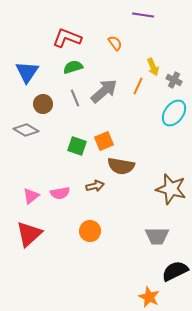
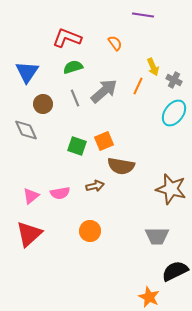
gray diamond: rotated 35 degrees clockwise
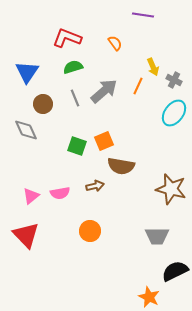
red triangle: moved 3 px left, 1 px down; rotated 32 degrees counterclockwise
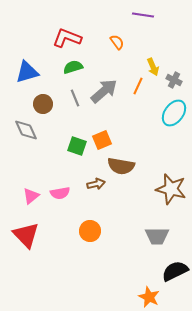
orange semicircle: moved 2 px right, 1 px up
blue triangle: rotated 40 degrees clockwise
orange square: moved 2 px left, 1 px up
brown arrow: moved 1 px right, 2 px up
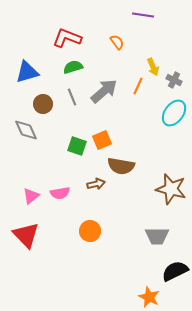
gray line: moved 3 px left, 1 px up
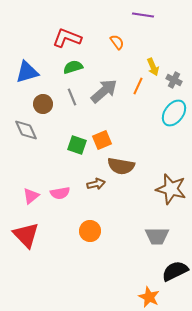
green square: moved 1 px up
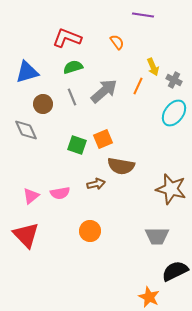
orange square: moved 1 px right, 1 px up
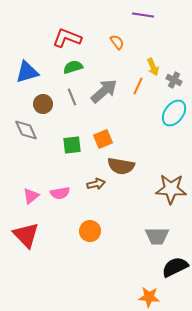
green square: moved 5 px left; rotated 24 degrees counterclockwise
brown star: rotated 12 degrees counterclockwise
black semicircle: moved 4 px up
orange star: rotated 20 degrees counterclockwise
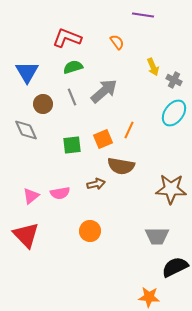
blue triangle: rotated 45 degrees counterclockwise
orange line: moved 9 px left, 44 px down
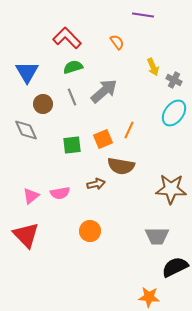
red L-shape: rotated 24 degrees clockwise
